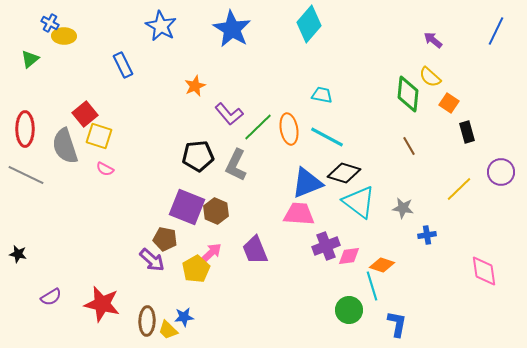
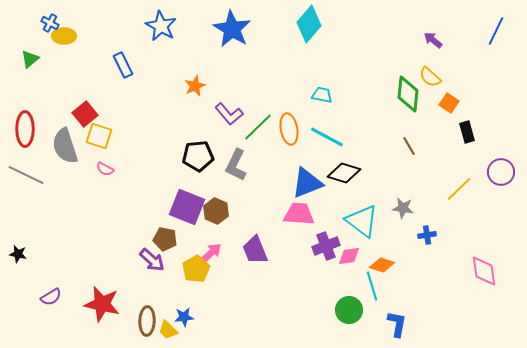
cyan triangle at (359, 202): moved 3 px right, 19 px down
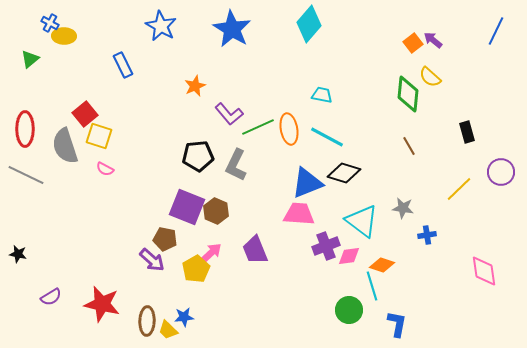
orange square at (449, 103): moved 36 px left, 60 px up; rotated 18 degrees clockwise
green line at (258, 127): rotated 20 degrees clockwise
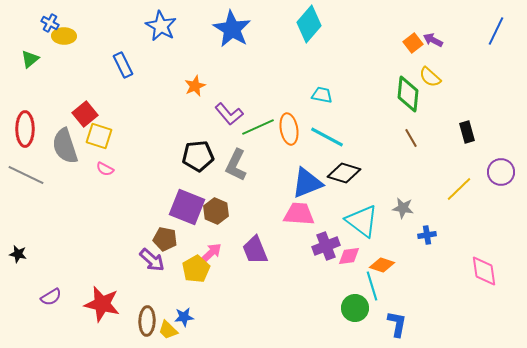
purple arrow at (433, 40): rotated 12 degrees counterclockwise
brown line at (409, 146): moved 2 px right, 8 px up
green circle at (349, 310): moved 6 px right, 2 px up
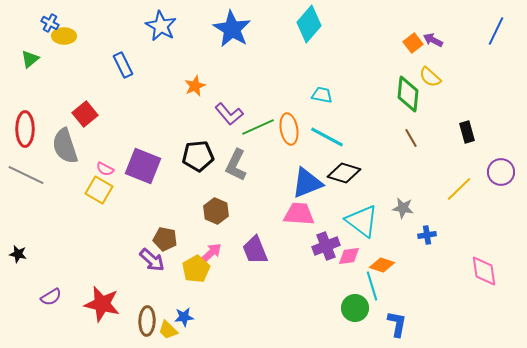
yellow square at (99, 136): moved 54 px down; rotated 12 degrees clockwise
purple square at (187, 207): moved 44 px left, 41 px up
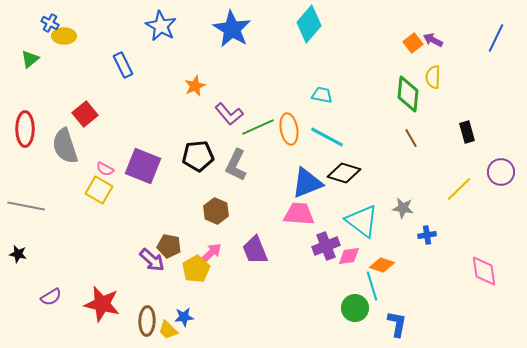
blue line at (496, 31): moved 7 px down
yellow semicircle at (430, 77): moved 3 px right; rotated 50 degrees clockwise
gray line at (26, 175): moved 31 px down; rotated 15 degrees counterclockwise
brown pentagon at (165, 239): moved 4 px right, 7 px down
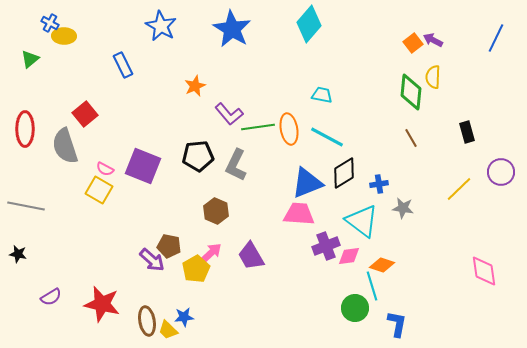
green diamond at (408, 94): moved 3 px right, 2 px up
green line at (258, 127): rotated 16 degrees clockwise
black diamond at (344, 173): rotated 48 degrees counterclockwise
blue cross at (427, 235): moved 48 px left, 51 px up
purple trapezoid at (255, 250): moved 4 px left, 6 px down; rotated 8 degrees counterclockwise
brown ellipse at (147, 321): rotated 12 degrees counterclockwise
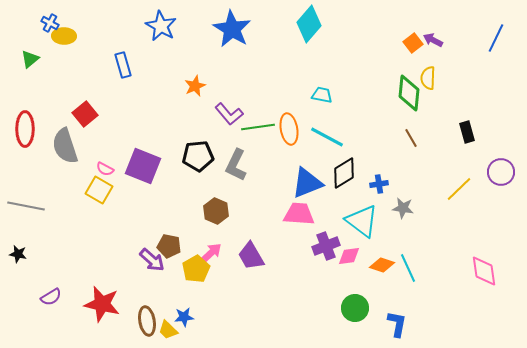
blue rectangle at (123, 65): rotated 10 degrees clockwise
yellow semicircle at (433, 77): moved 5 px left, 1 px down
green diamond at (411, 92): moved 2 px left, 1 px down
cyan line at (372, 286): moved 36 px right, 18 px up; rotated 8 degrees counterclockwise
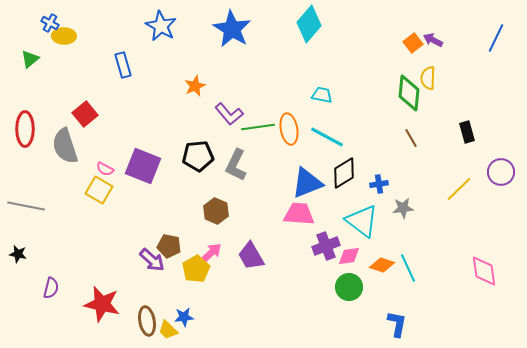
gray star at (403, 208): rotated 15 degrees counterclockwise
purple semicircle at (51, 297): moved 9 px up; rotated 45 degrees counterclockwise
green circle at (355, 308): moved 6 px left, 21 px up
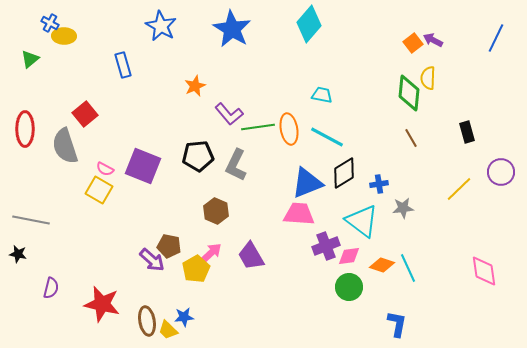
gray line at (26, 206): moved 5 px right, 14 px down
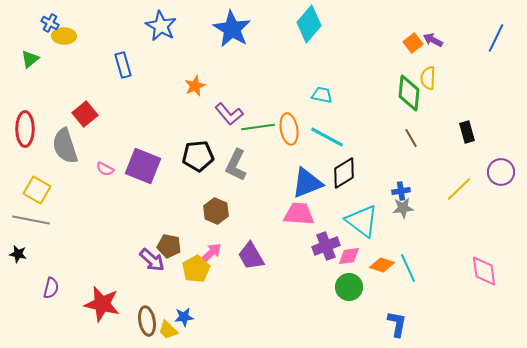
blue cross at (379, 184): moved 22 px right, 7 px down
yellow square at (99, 190): moved 62 px left
